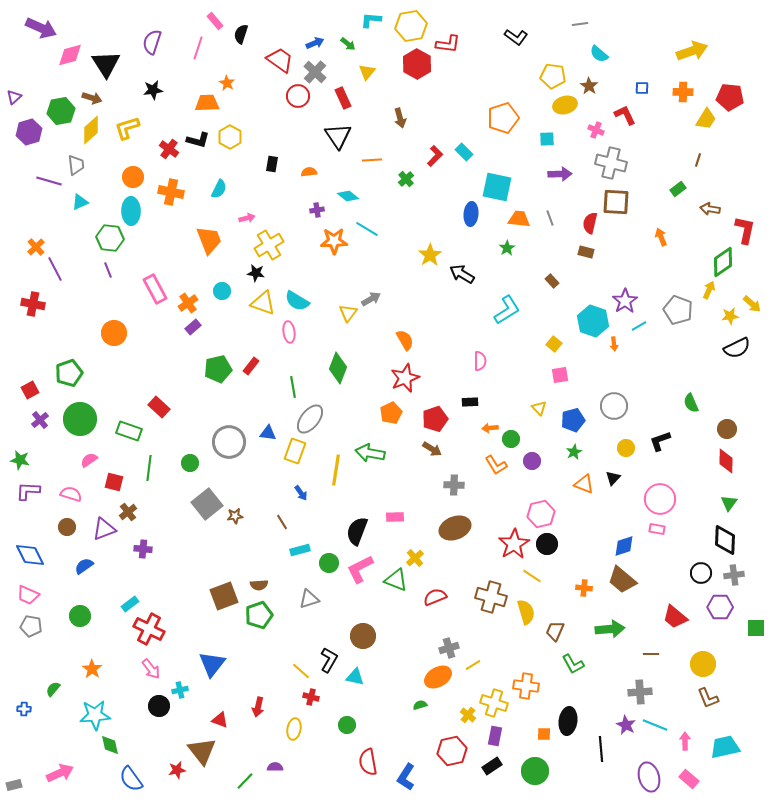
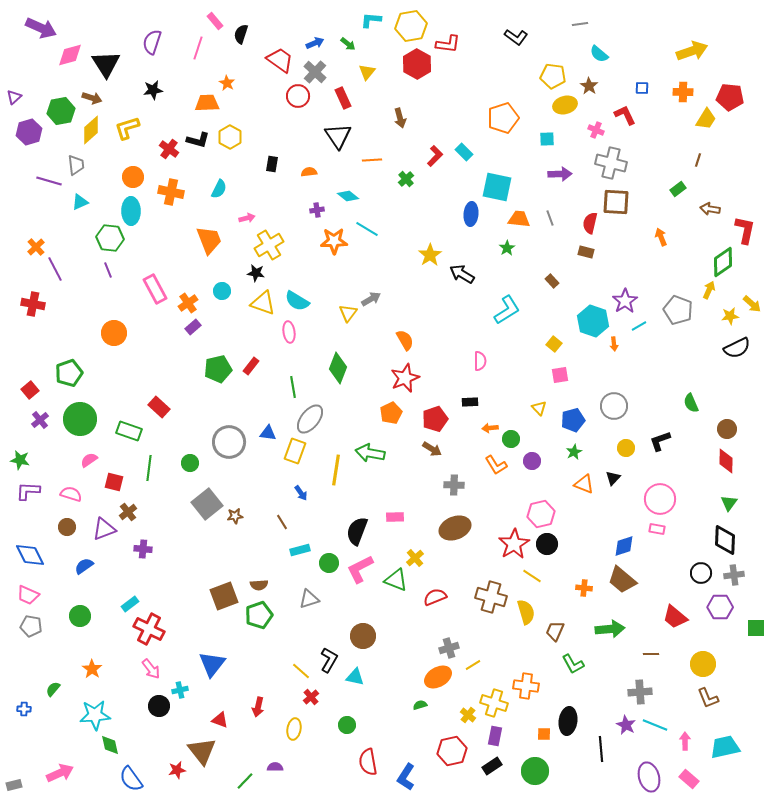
red square at (30, 390): rotated 12 degrees counterclockwise
red cross at (311, 697): rotated 35 degrees clockwise
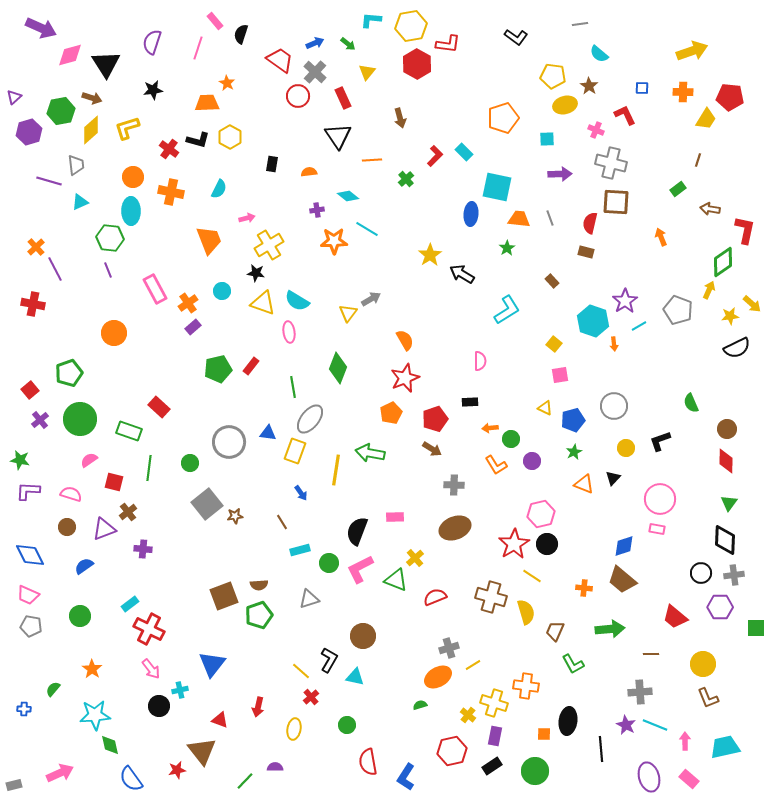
yellow triangle at (539, 408): moved 6 px right; rotated 21 degrees counterclockwise
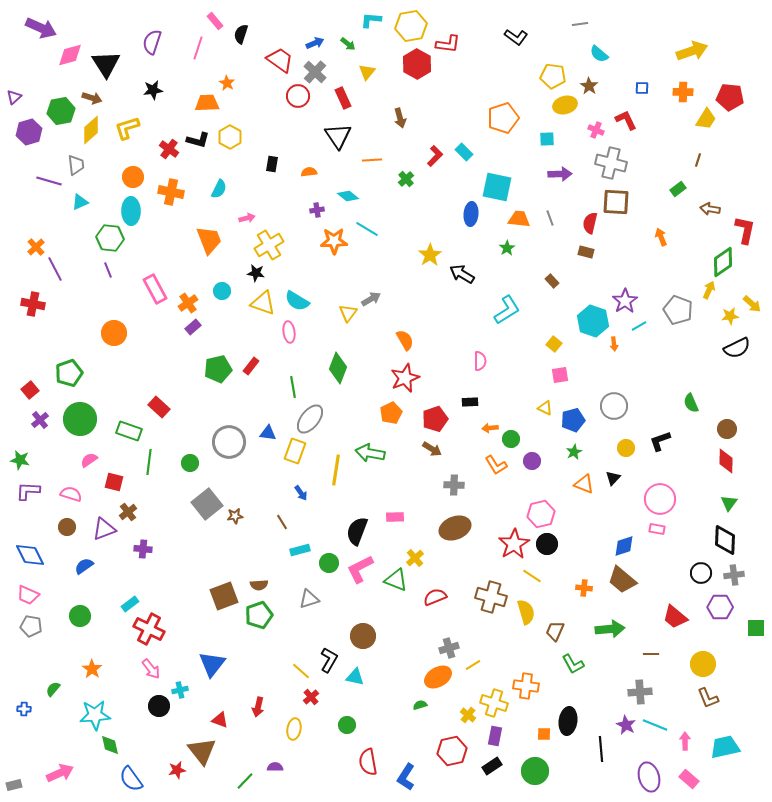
red L-shape at (625, 115): moved 1 px right, 5 px down
green line at (149, 468): moved 6 px up
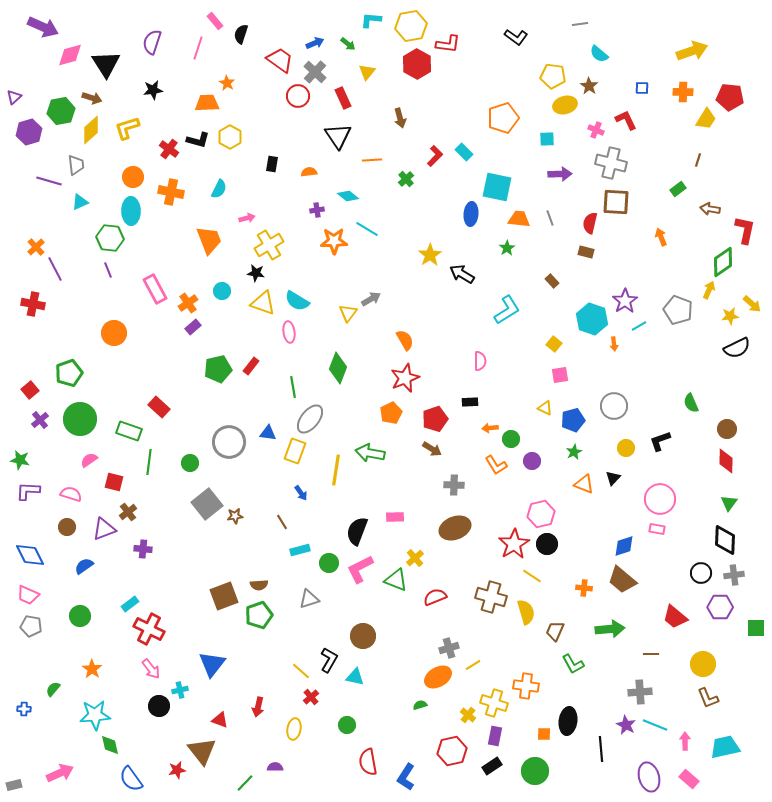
purple arrow at (41, 28): moved 2 px right, 1 px up
cyan hexagon at (593, 321): moved 1 px left, 2 px up
green line at (245, 781): moved 2 px down
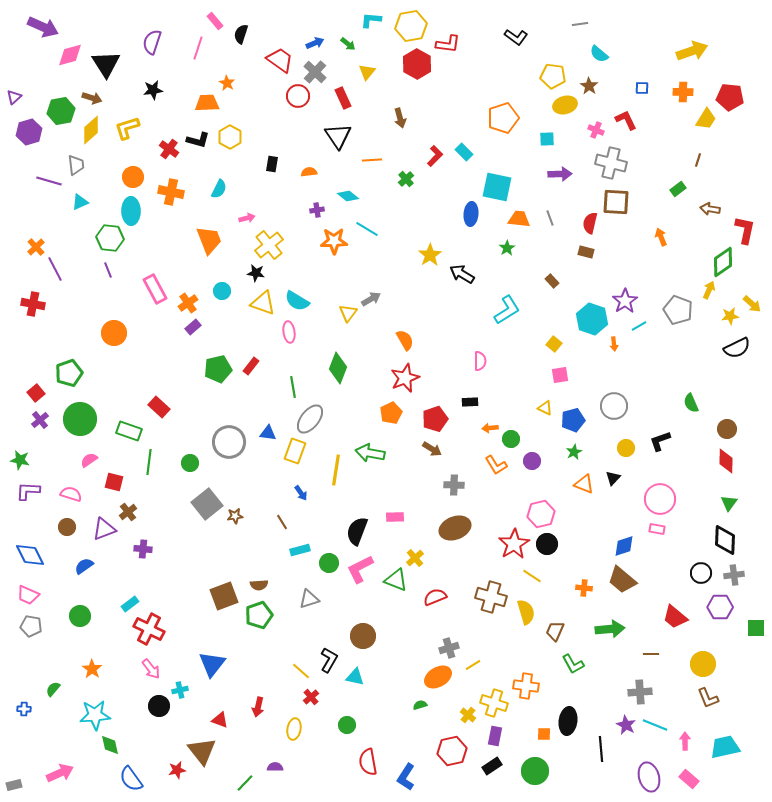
yellow cross at (269, 245): rotated 8 degrees counterclockwise
red square at (30, 390): moved 6 px right, 3 px down
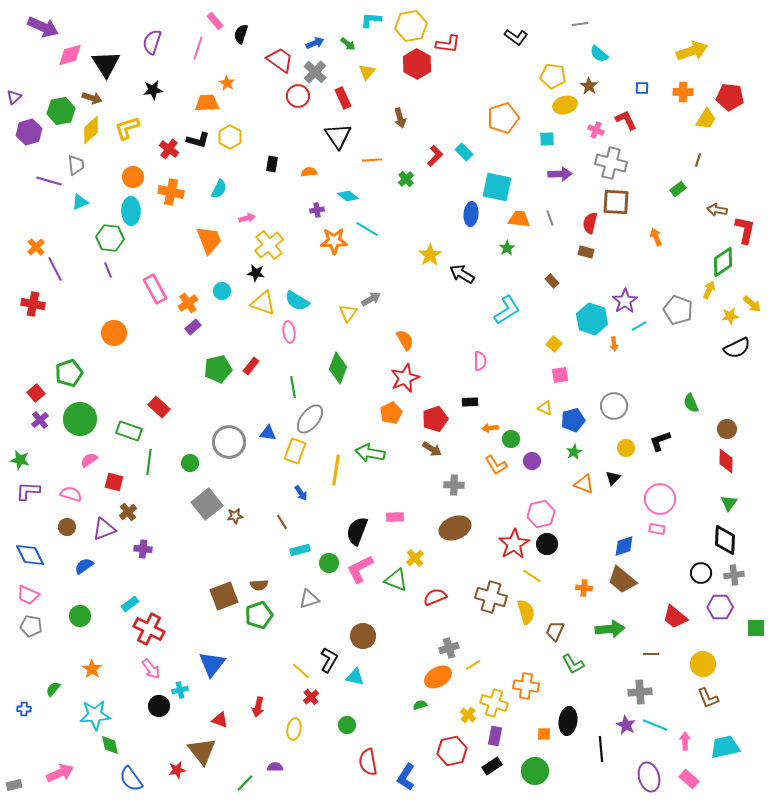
brown arrow at (710, 209): moved 7 px right, 1 px down
orange arrow at (661, 237): moved 5 px left
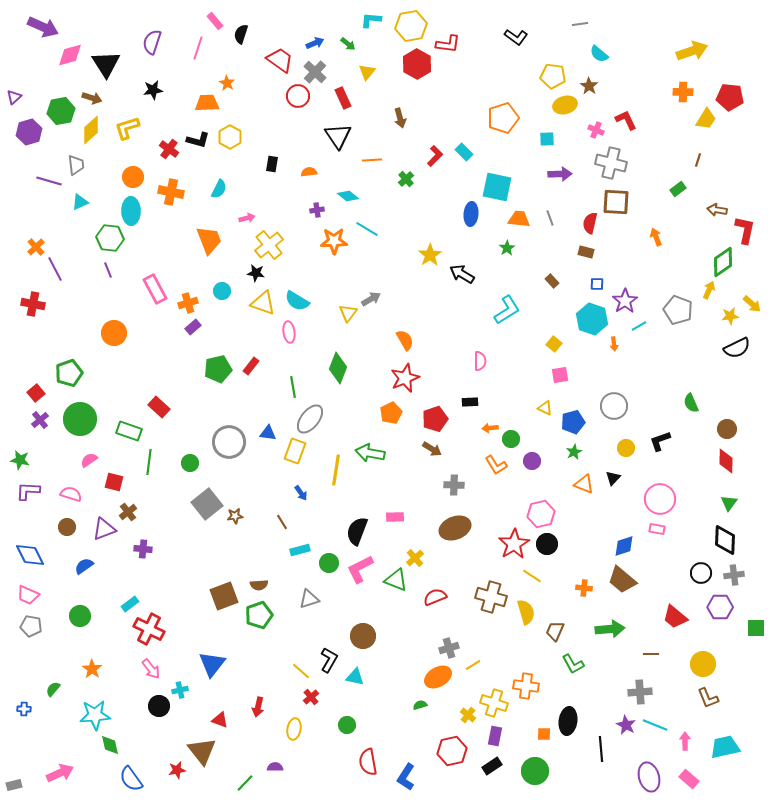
blue square at (642, 88): moved 45 px left, 196 px down
orange cross at (188, 303): rotated 18 degrees clockwise
blue pentagon at (573, 420): moved 2 px down
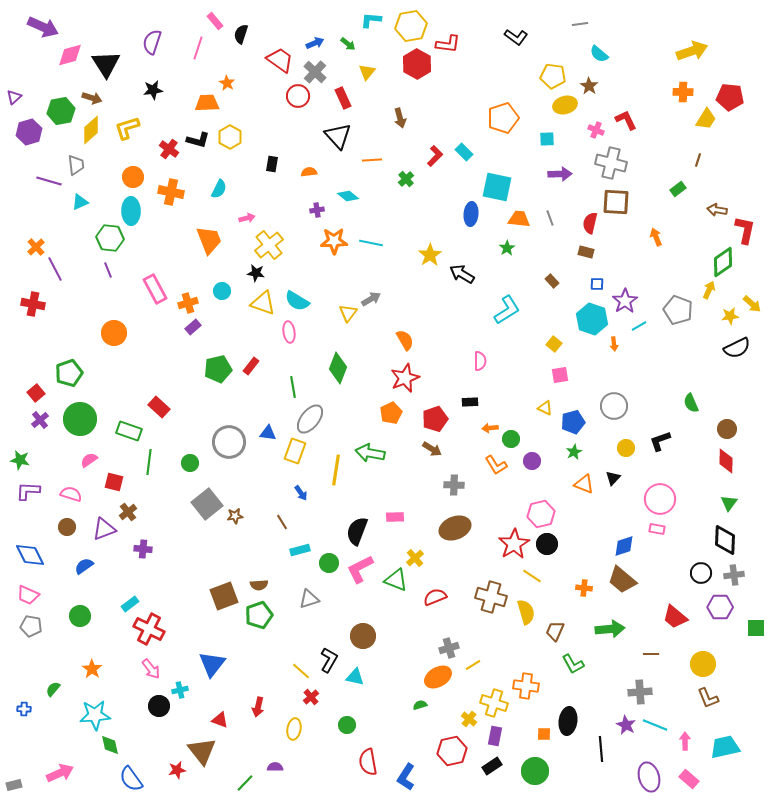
black triangle at (338, 136): rotated 8 degrees counterclockwise
cyan line at (367, 229): moved 4 px right, 14 px down; rotated 20 degrees counterclockwise
yellow cross at (468, 715): moved 1 px right, 4 px down
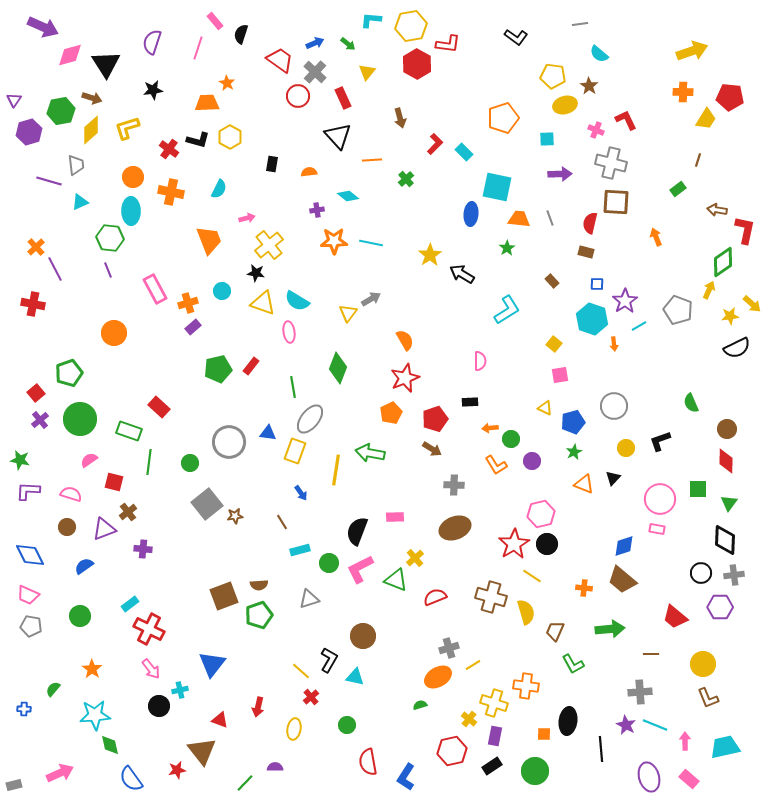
purple triangle at (14, 97): moved 3 px down; rotated 14 degrees counterclockwise
red L-shape at (435, 156): moved 12 px up
green square at (756, 628): moved 58 px left, 139 px up
